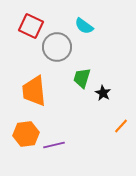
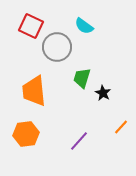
orange line: moved 1 px down
purple line: moved 25 px right, 4 px up; rotated 35 degrees counterclockwise
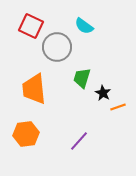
orange trapezoid: moved 2 px up
orange line: moved 3 px left, 20 px up; rotated 28 degrees clockwise
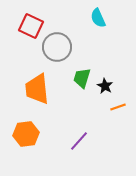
cyan semicircle: moved 14 px right, 8 px up; rotated 30 degrees clockwise
orange trapezoid: moved 3 px right
black star: moved 2 px right, 7 px up
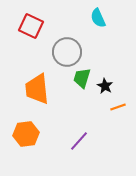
gray circle: moved 10 px right, 5 px down
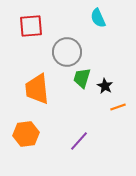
red square: rotated 30 degrees counterclockwise
